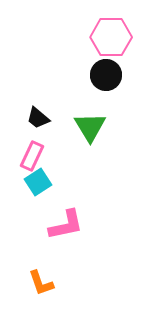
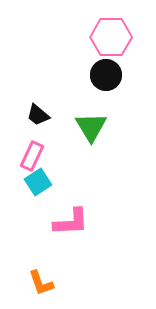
black trapezoid: moved 3 px up
green triangle: moved 1 px right
pink L-shape: moved 5 px right, 3 px up; rotated 9 degrees clockwise
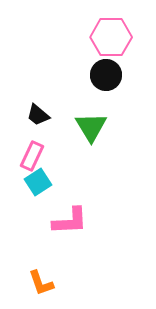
pink L-shape: moved 1 px left, 1 px up
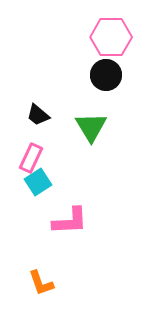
pink rectangle: moved 1 px left, 2 px down
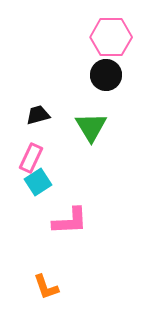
black trapezoid: rotated 125 degrees clockwise
orange L-shape: moved 5 px right, 4 px down
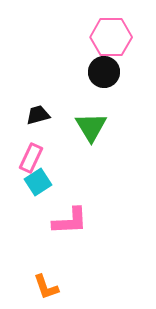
black circle: moved 2 px left, 3 px up
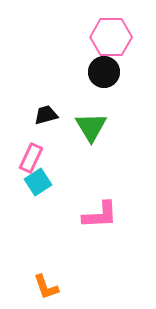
black trapezoid: moved 8 px right
pink L-shape: moved 30 px right, 6 px up
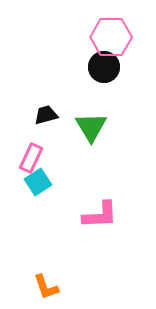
black circle: moved 5 px up
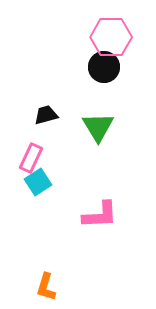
green triangle: moved 7 px right
orange L-shape: rotated 36 degrees clockwise
